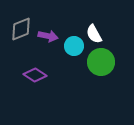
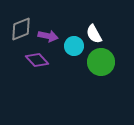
purple diamond: moved 2 px right, 15 px up; rotated 15 degrees clockwise
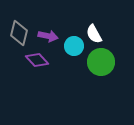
gray diamond: moved 2 px left, 4 px down; rotated 55 degrees counterclockwise
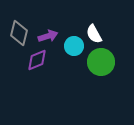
purple arrow: rotated 30 degrees counterclockwise
purple diamond: rotated 70 degrees counterclockwise
